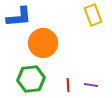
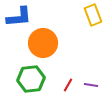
red line: rotated 32 degrees clockwise
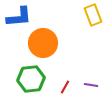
red line: moved 3 px left, 2 px down
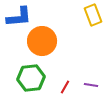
orange circle: moved 1 px left, 2 px up
green hexagon: moved 1 px up
